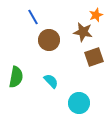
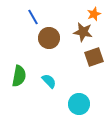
orange star: moved 2 px left, 1 px up
brown circle: moved 2 px up
green semicircle: moved 3 px right, 1 px up
cyan semicircle: moved 2 px left
cyan circle: moved 1 px down
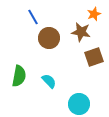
brown star: moved 2 px left
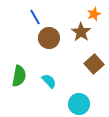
blue line: moved 2 px right
brown star: rotated 24 degrees clockwise
brown square: moved 7 px down; rotated 24 degrees counterclockwise
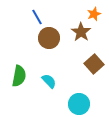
blue line: moved 2 px right
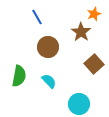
brown circle: moved 1 px left, 9 px down
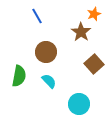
blue line: moved 1 px up
brown circle: moved 2 px left, 5 px down
